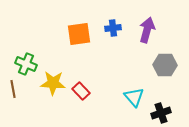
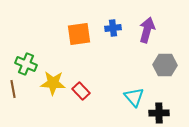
black cross: moved 2 px left; rotated 18 degrees clockwise
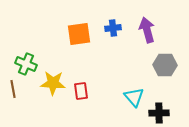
purple arrow: rotated 30 degrees counterclockwise
red rectangle: rotated 36 degrees clockwise
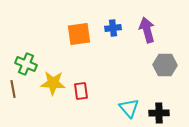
cyan triangle: moved 5 px left, 11 px down
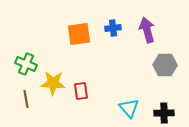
brown line: moved 13 px right, 10 px down
black cross: moved 5 px right
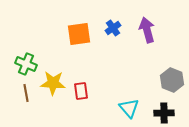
blue cross: rotated 28 degrees counterclockwise
gray hexagon: moved 7 px right, 15 px down; rotated 20 degrees clockwise
brown line: moved 6 px up
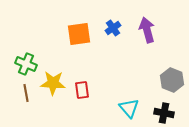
red rectangle: moved 1 px right, 1 px up
black cross: rotated 12 degrees clockwise
